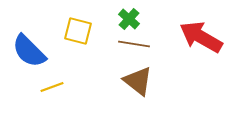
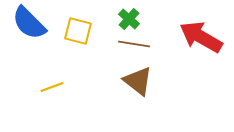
blue semicircle: moved 28 px up
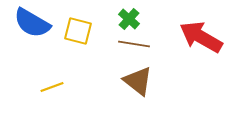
blue semicircle: moved 3 px right; rotated 15 degrees counterclockwise
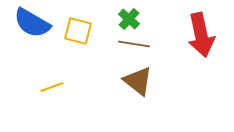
red arrow: moved 2 px up; rotated 132 degrees counterclockwise
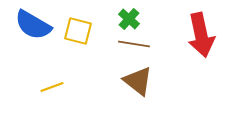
blue semicircle: moved 1 px right, 2 px down
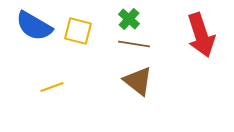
blue semicircle: moved 1 px right, 1 px down
red arrow: rotated 6 degrees counterclockwise
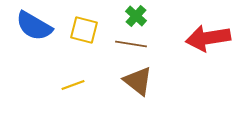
green cross: moved 7 px right, 3 px up
yellow square: moved 6 px right, 1 px up
red arrow: moved 7 px right, 3 px down; rotated 99 degrees clockwise
brown line: moved 3 px left
yellow line: moved 21 px right, 2 px up
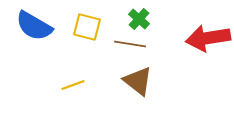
green cross: moved 3 px right, 3 px down
yellow square: moved 3 px right, 3 px up
brown line: moved 1 px left
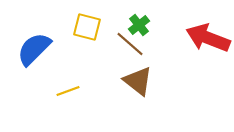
green cross: moved 6 px down; rotated 10 degrees clockwise
blue semicircle: moved 23 px down; rotated 105 degrees clockwise
red arrow: rotated 30 degrees clockwise
brown line: rotated 32 degrees clockwise
yellow line: moved 5 px left, 6 px down
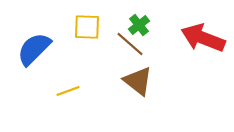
yellow square: rotated 12 degrees counterclockwise
red arrow: moved 5 px left
